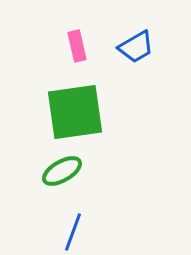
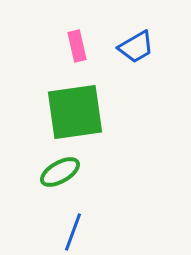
green ellipse: moved 2 px left, 1 px down
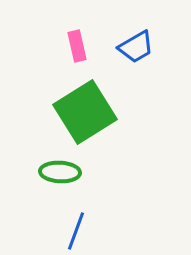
green square: moved 10 px right; rotated 24 degrees counterclockwise
green ellipse: rotated 33 degrees clockwise
blue line: moved 3 px right, 1 px up
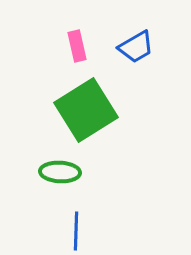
green square: moved 1 px right, 2 px up
blue line: rotated 18 degrees counterclockwise
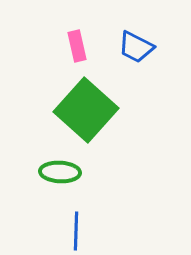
blue trapezoid: rotated 57 degrees clockwise
green square: rotated 16 degrees counterclockwise
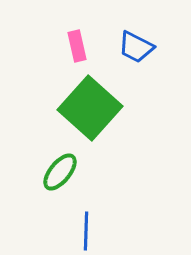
green square: moved 4 px right, 2 px up
green ellipse: rotated 54 degrees counterclockwise
blue line: moved 10 px right
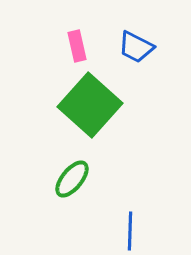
green square: moved 3 px up
green ellipse: moved 12 px right, 7 px down
blue line: moved 44 px right
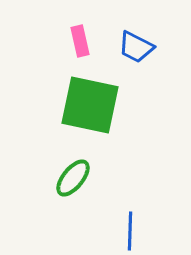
pink rectangle: moved 3 px right, 5 px up
green square: rotated 30 degrees counterclockwise
green ellipse: moved 1 px right, 1 px up
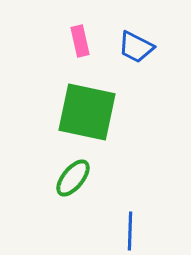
green square: moved 3 px left, 7 px down
